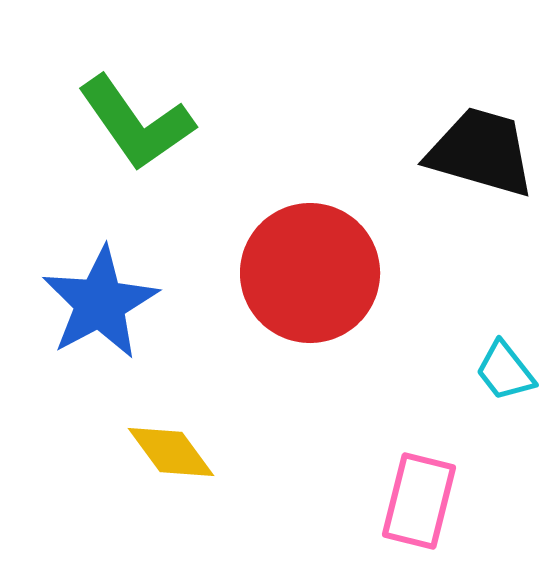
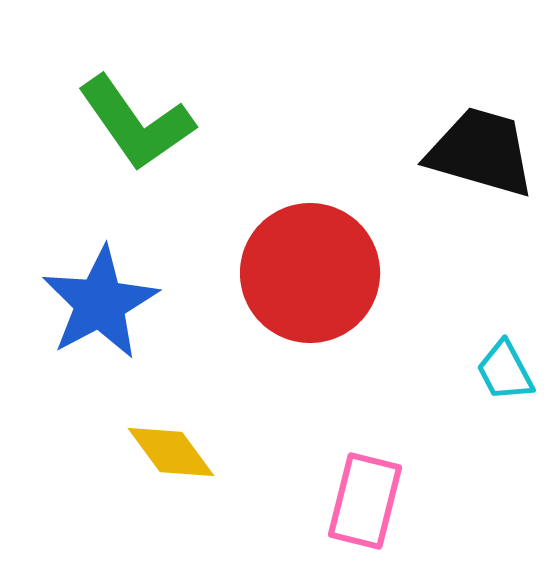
cyan trapezoid: rotated 10 degrees clockwise
pink rectangle: moved 54 px left
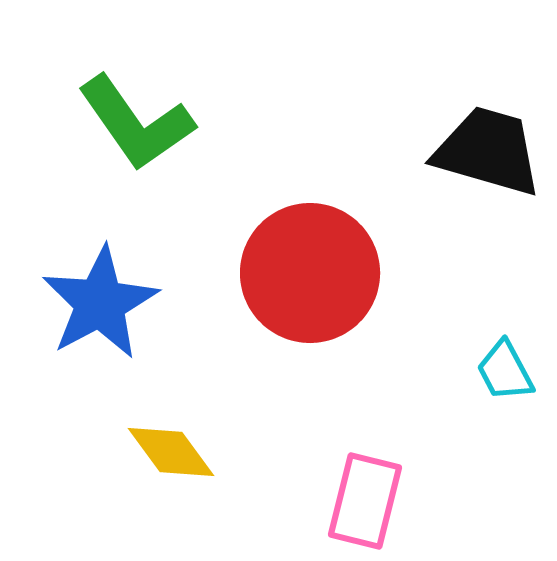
black trapezoid: moved 7 px right, 1 px up
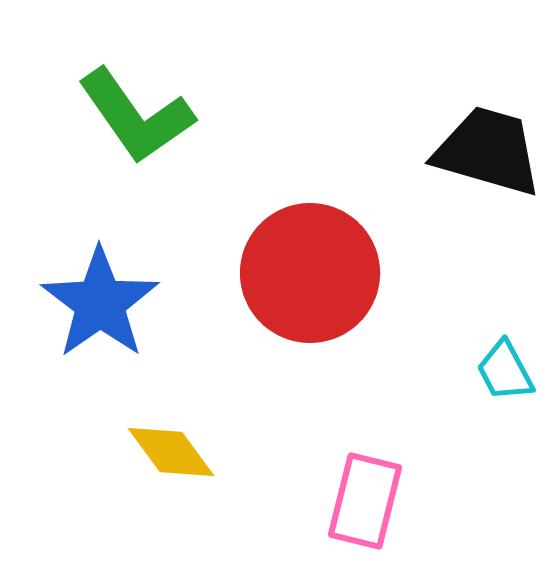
green L-shape: moved 7 px up
blue star: rotated 7 degrees counterclockwise
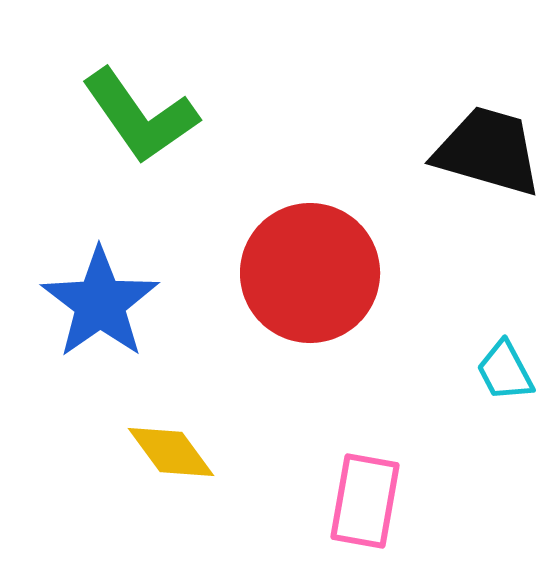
green L-shape: moved 4 px right
pink rectangle: rotated 4 degrees counterclockwise
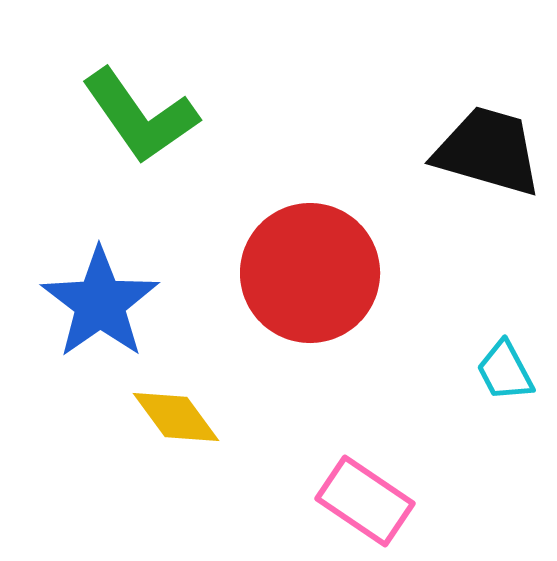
yellow diamond: moved 5 px right, 35 px up
pink rectangle: rotated 66 degrees counterclockwise
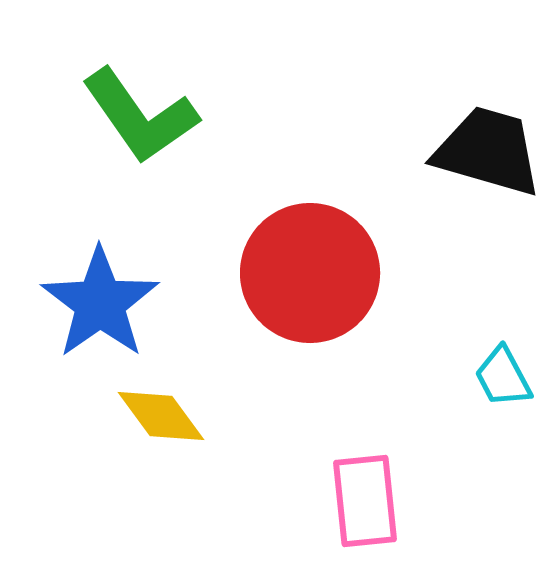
cyan trapezoid: moved 2 px left, 6 px down
yellow diamond: moved 15 px left, 1 px up
pink rectangle: rotated 50 degrees clockwise
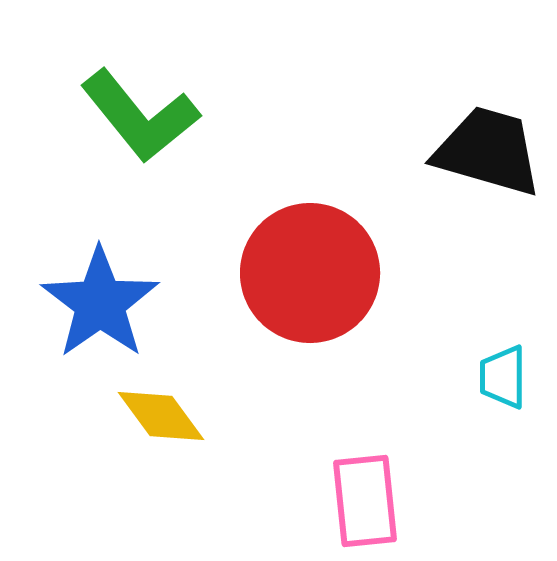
green L-shape: rotated 4 degrees counterclockwise
cyan trapezoid: rotated 28 degrees clockwise
